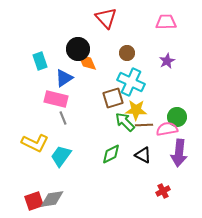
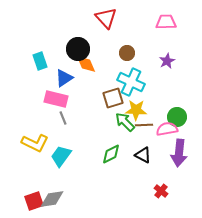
orange diamond: moved 1 px left, 2 px down
red cross: moved 2 px left; rotated 24 degrees counterclockwise
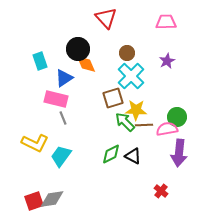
cyan cross: moved 6 px up; rotated 20 degrees clockwise
black triangle: moved 10 px left, 1 px down
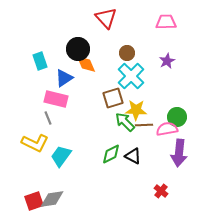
gray line: moved 15 px left
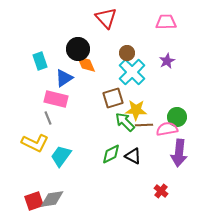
cyan cross: moved 1 px right, 4 px up
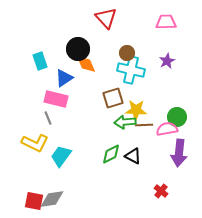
cyan cross: moved 1 px left, 2 px up; rotated 32 degrees counterclockwise
green arrow: rotated 50 degrees counterclockwise
red square: rotated 30 degrees clockwise
